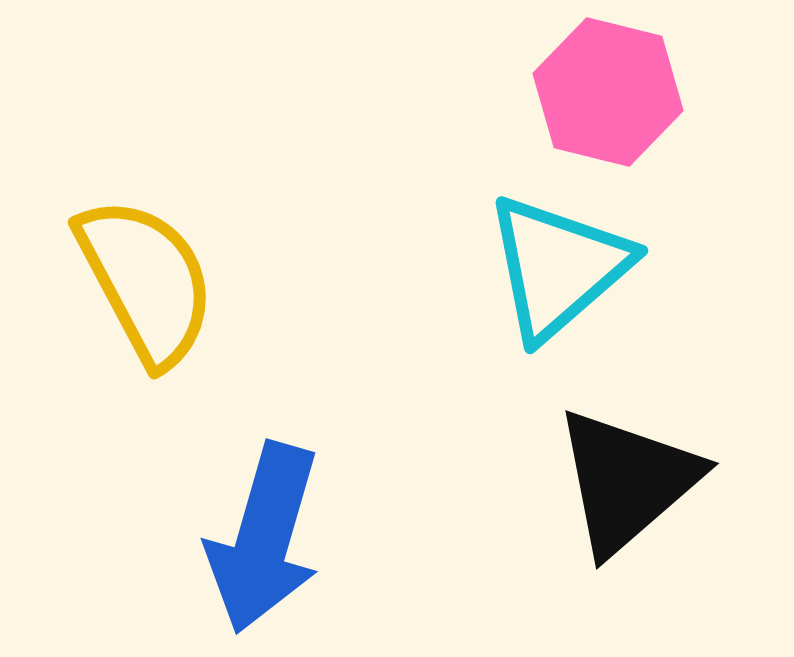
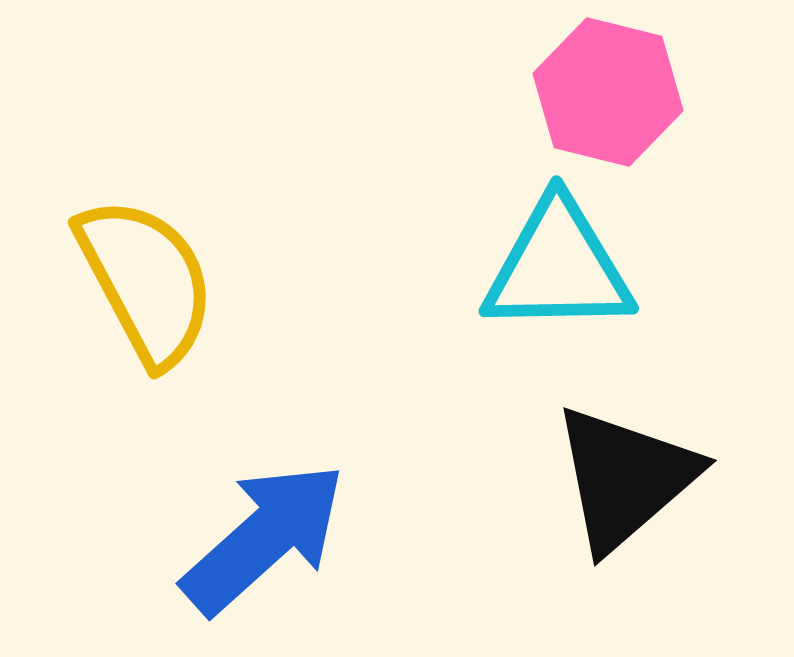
cyan triangle: rotated 40 degrees clockwise
black triangle: moved 2 px left, 3 px up
blue arrow: rotated 148 degrees counterclockwise
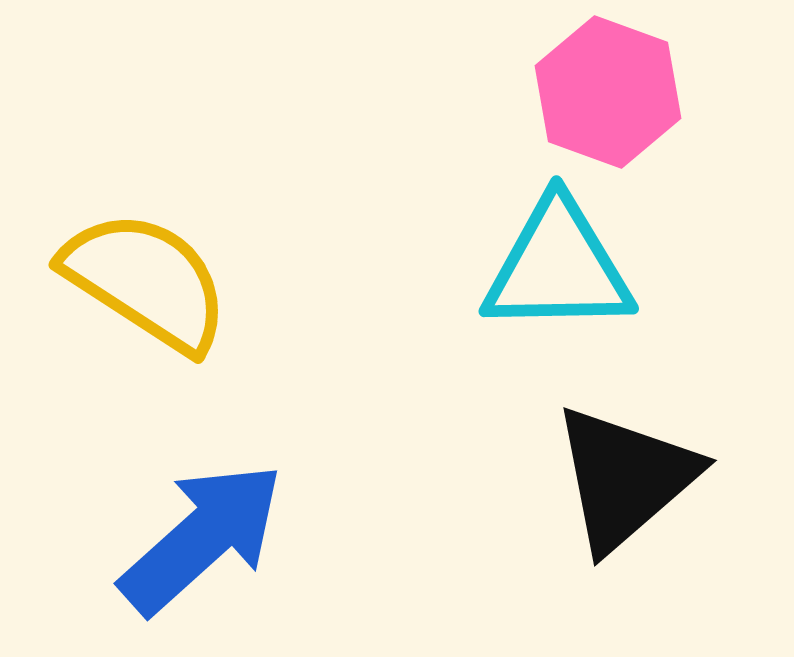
pink hexagon: rotated 6 degrees clockwise
yellow semicircle: rotated 29 degrees counterclockwise
blue arrow: moved 62 px left
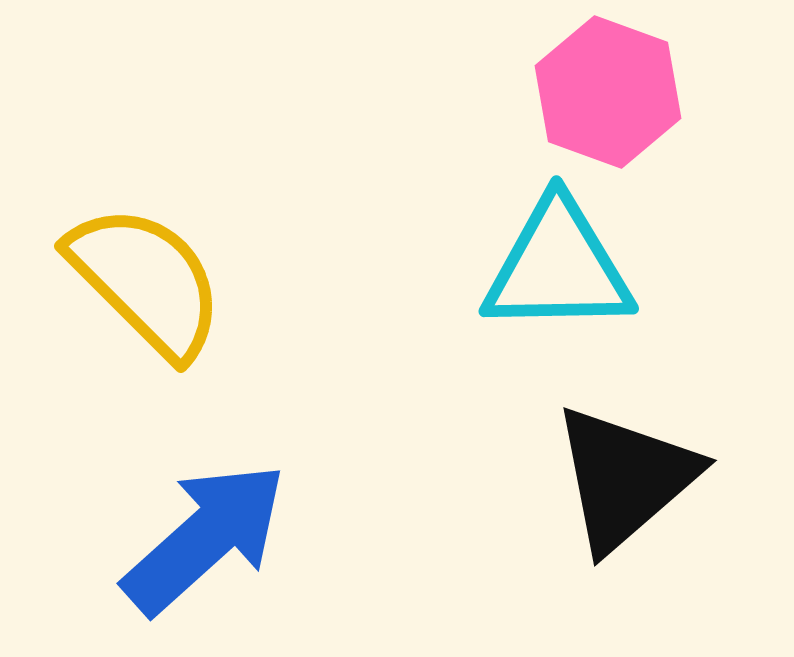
yellow semicircle: rotated 12 degrees clockwise
blue arrow: moved 3 px right
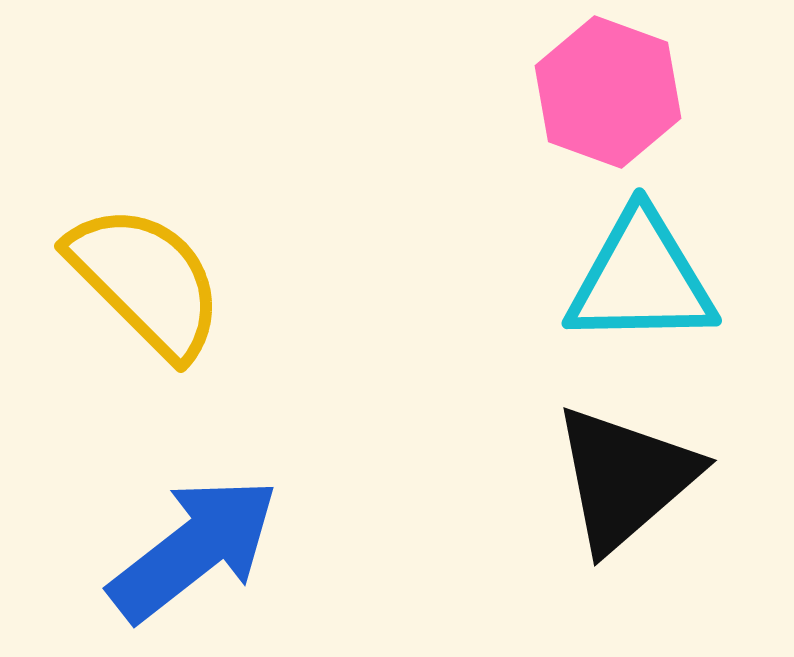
cyan triangle: moved 83 px right, 12 px down
blue arrow: moved 11 px left, 11 px down; rotated 4 degrees clockwise
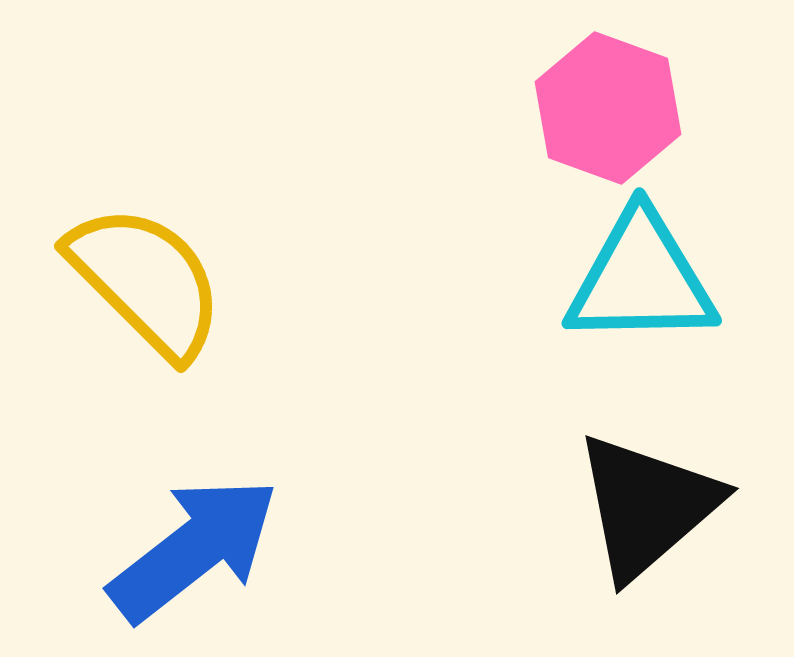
pink hexagon: moved 16 px down
black triangle: moved 22 px right, 28 px down
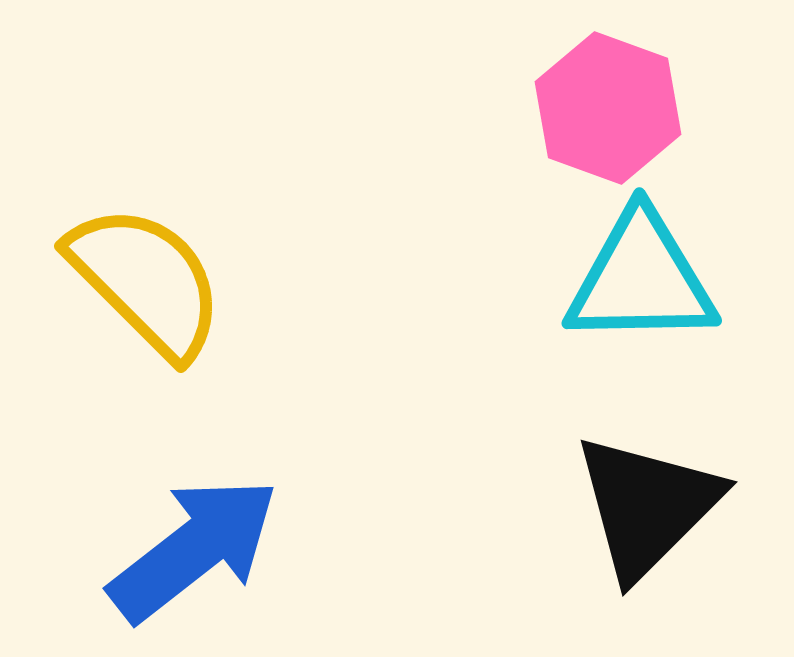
black triangle: rotated 4 degrees counterclockwise
